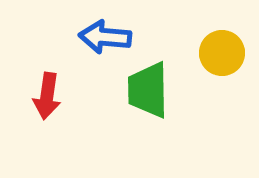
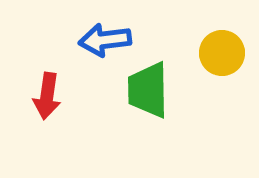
blue arrow: moved 3 px down; rotated 12 degrees counterclockwise
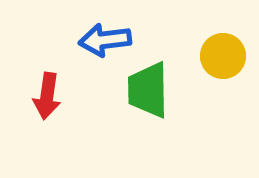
yellow circle: moved 1 px right, 3 px down
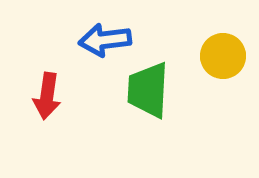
green trapezoid: rotated 4 degrees clockwise
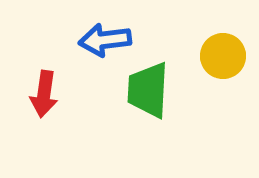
red arrow: moved 3 px left, 2 px up
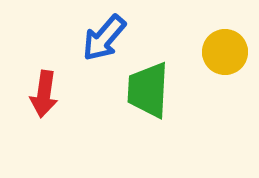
blue arrow: moved 1 px left, 2 px up; rotated 42 degrees counterclockwise
yellow circle: moved 2 px right, 4 px up
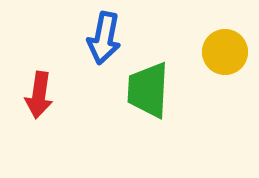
blue arrow: rotated 30 degrees counterclockwise
red arrow: moved 5 px left, 1 px down
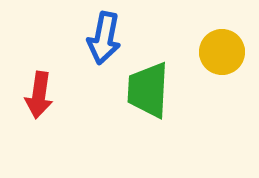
yellow circle: moved 3 px left
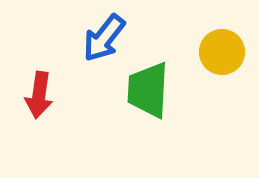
blue arrow: rotated 27 degrees clockwise
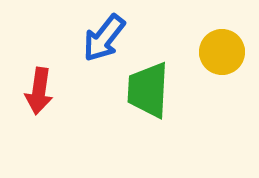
red arrow: moved 4 px up
